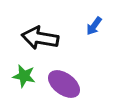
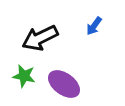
black arrow: rotated 36 degrees counterclockwise
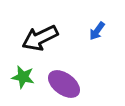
blue arrow: moved 3 px right, 5 px down
green star: moved 1 px left, 1 px down
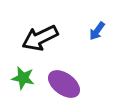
green star: moved 1 px down
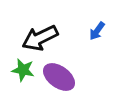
green star: moved 8 px up
purple ellipse: moved 5 px left, 7 px up
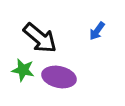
black arrow: rotated 114 degrees counterclockwise
purple ellipse: rotated 24 degrees counterclockwise
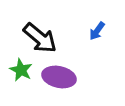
green star: moved 2 px left; rotated 15 degrees clockwise
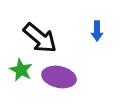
blue arrow: rotated 36 degrees counterclockwise
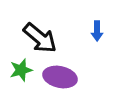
green star: rotated 30 degrees clockwise
purple ellipse: moved 1 px right
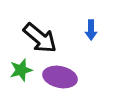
blue arrow: moved 6 px left, 1 px up
